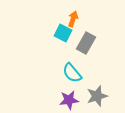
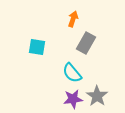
cyan square: moved 26 px left, 14 px down; rotated 18 degrees counterclockwise
gray star: rotated 20 degrees counterclockwise
purple star: moved 4 px right, 1 px up
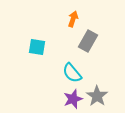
gray rectangle: moved 2 px right, 2 px up
purple star: rotated 12 degrees counterclockwise
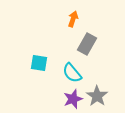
gray rectangle: moved 1 px left, 3 px down
cyan square: moved 2 px right, 16 px down
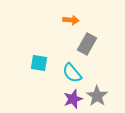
orange arrow: moved 2 px left, 1 px down; rotated 77 degrees clockwise
